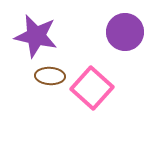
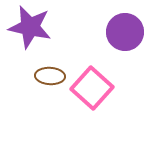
purple star: moved 6 px left, 9 px up
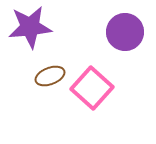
purple star: rotated 18 degrees counterclockwise
brown ellipse: rotated 24 degrees counterclockwise
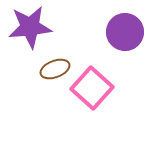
brown ellipse: moved 5 px right, 7 px up
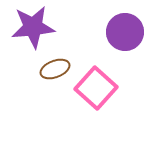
purple star: moved 3 px right
pink square: moved 4 px right
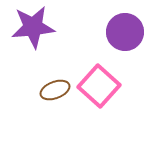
brown ellipse: moved 21 px down
pink square: moved 3 px right, 2 px up
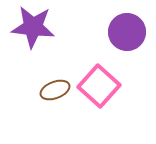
purple star: rotated 12 degrees clockwise
purple circle: moved 2 px right
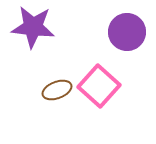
brown ellipse: moved 2 px right
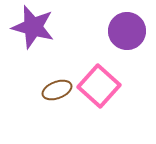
purple star: rotated 9 degrees clockwise
purple circle: moved 1 px up
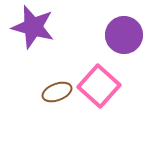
purple circle: moved 3 px left, 4 px down
brown ellipse: moved 2 px down
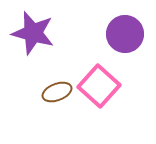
purple star: moved 6 px down
purple circle: moved 1 px right, 1 px up
